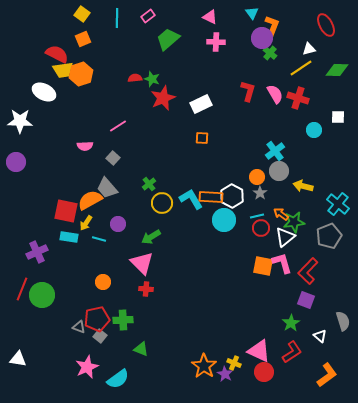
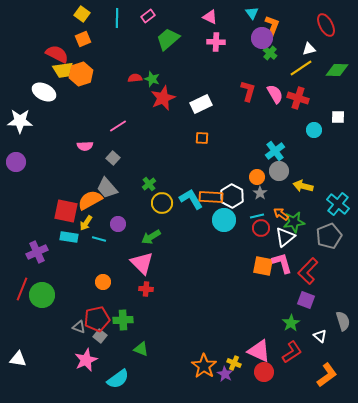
pink star at (87, 367): moved 1 px left, 7 px up
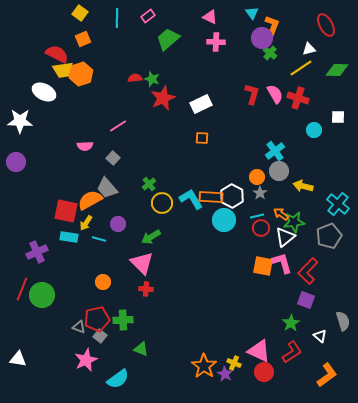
yellow square at (82, 14): moved 2 px left, 1 px up
red L-shape at (248, 91): moved 4 px right, 3 px down
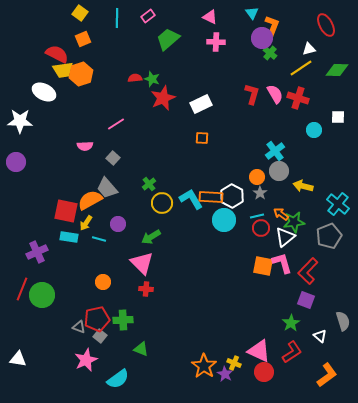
pink line at (118, 126): moved 2 px left, 2 px up
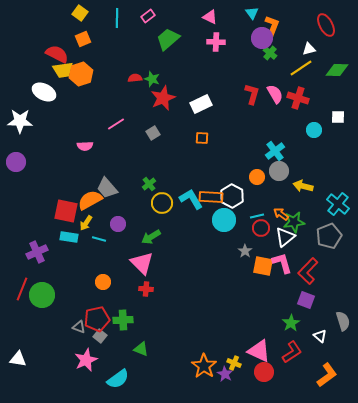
gray square at (113, 158): moved 40 px right, 25 px up; rotated 16 degrees clockwise
gray star at (260, 193): moved 15 px left, 58 px down
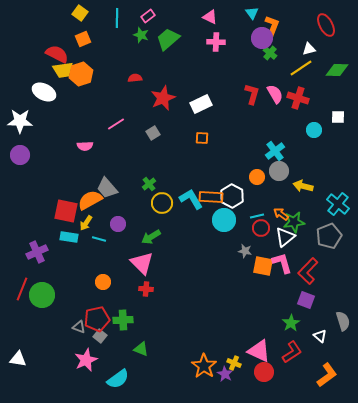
green star at (152, 79): moved 11 px left, 44 px up
purple circle at (16, 162): moved 4 px right, 7 px up
gray star at (245, 251): rotated 24 degrees counterclockwise
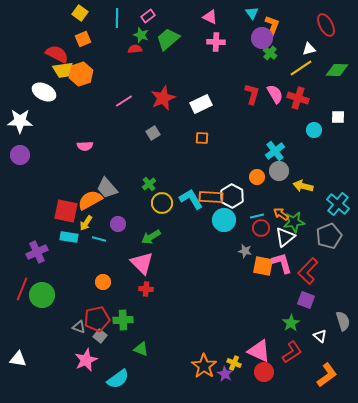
red semicircle at (135, 78): moved 29 px up
pink line at (116, 124): moved 8 px right, 23 px up
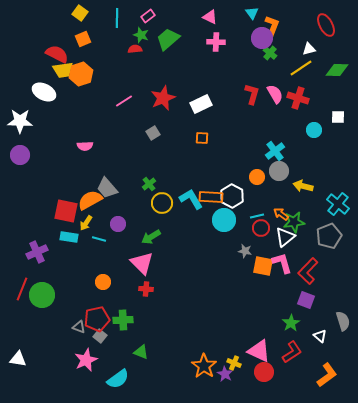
green triangle at (141, 349): moved 3 px down
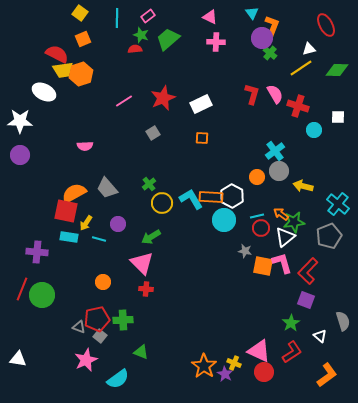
red cross at (298, 98): moved 8 px down
orange semicircle at (90, 200): moved 16 px left, 7 px up
purple cross at (37, 252): rotated 30 degrees clockwise
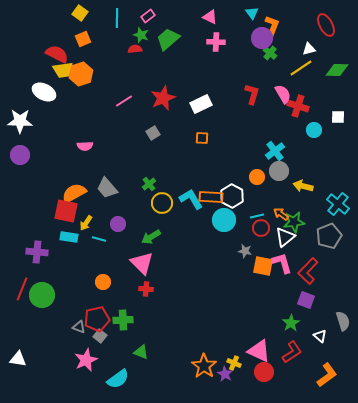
pink semicircle at (275, 94): moved 8 px right
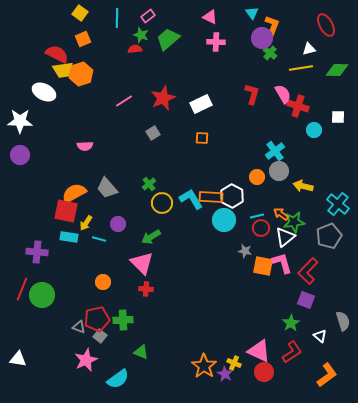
yellow line at (301, 68): rotated 25 degrees clockwise
